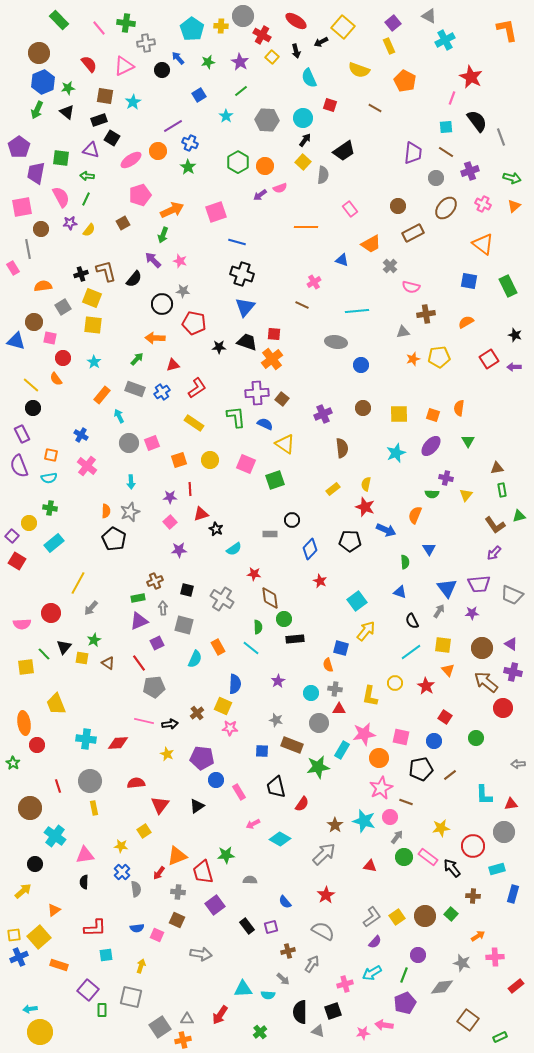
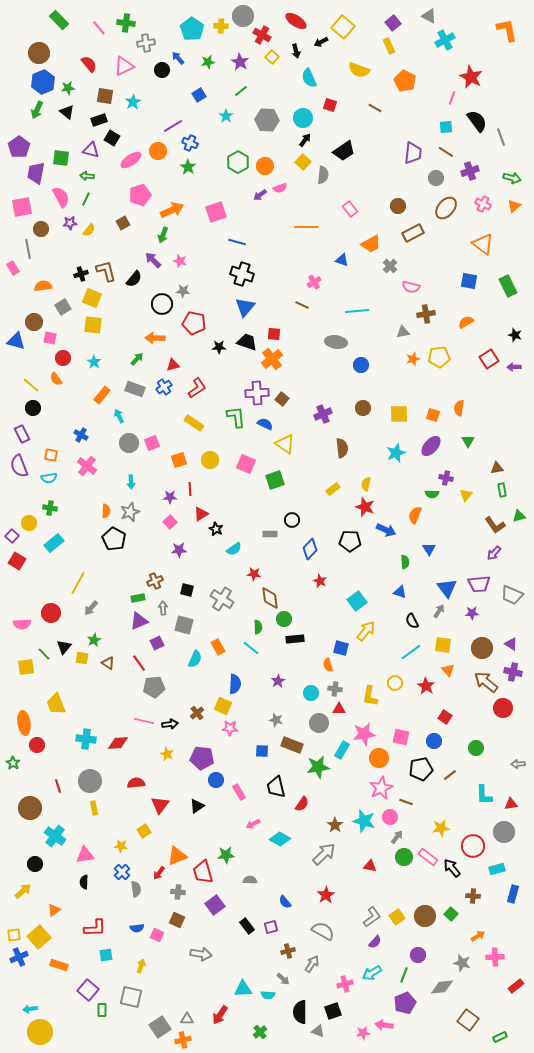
blue cross at (162, 392): moved 2 px right, 5 px up
red triangle at (201, 514): rotated 14 degrees counterclockwise
green circle at (476, 738): moved 10 px down
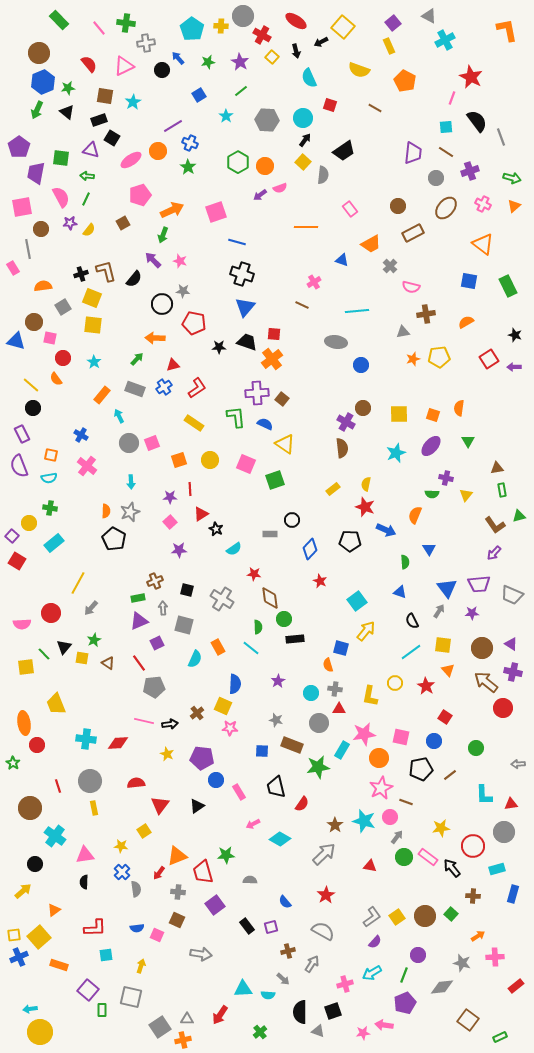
purple cross at (323, 414): moved 23 px right, 8 px down; rotated 36 degrees counterclockwise
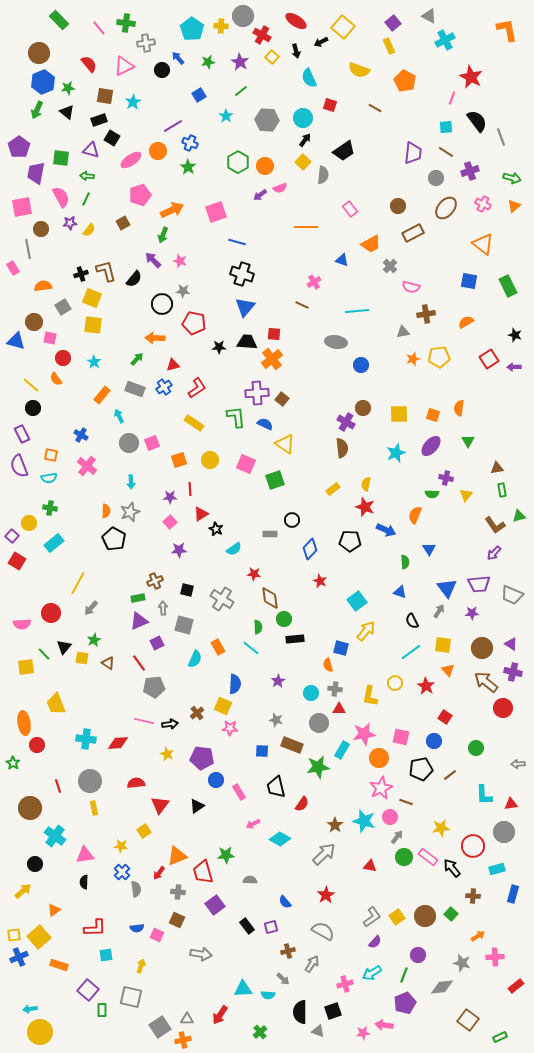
black trapezoid at (247, 342): rotated 15 degrees counterclockwise
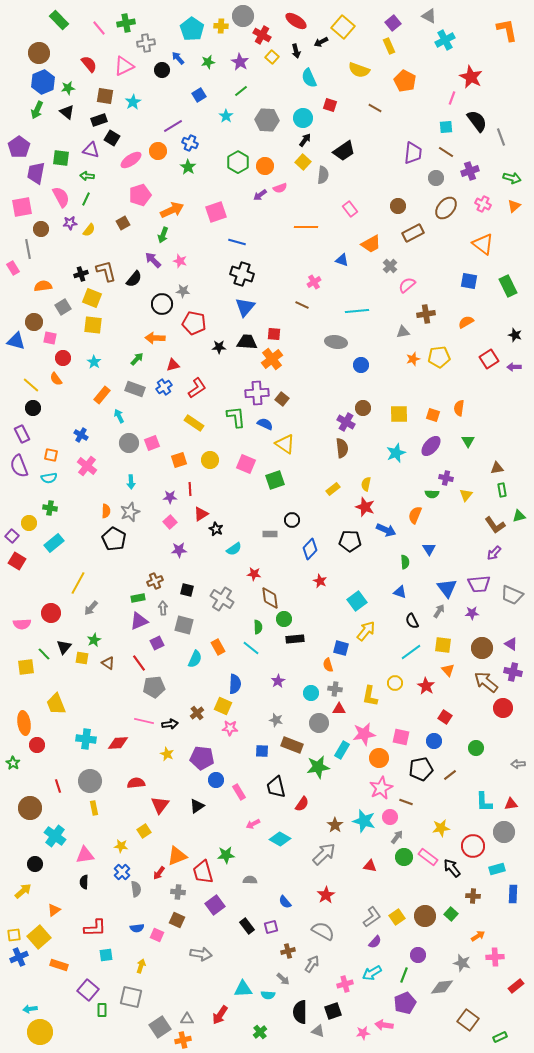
green cross at (126, 23): rotated 18 degrees counterclockwise
pink semicircle at (411, 287): moved 4 px left, 2 px up; rotated 126 degrees clockwise
cyan L-shape at (484, 795): moved 7 px down
blue rectangle at (513, 894): rotated 12 degrees counterclockwise
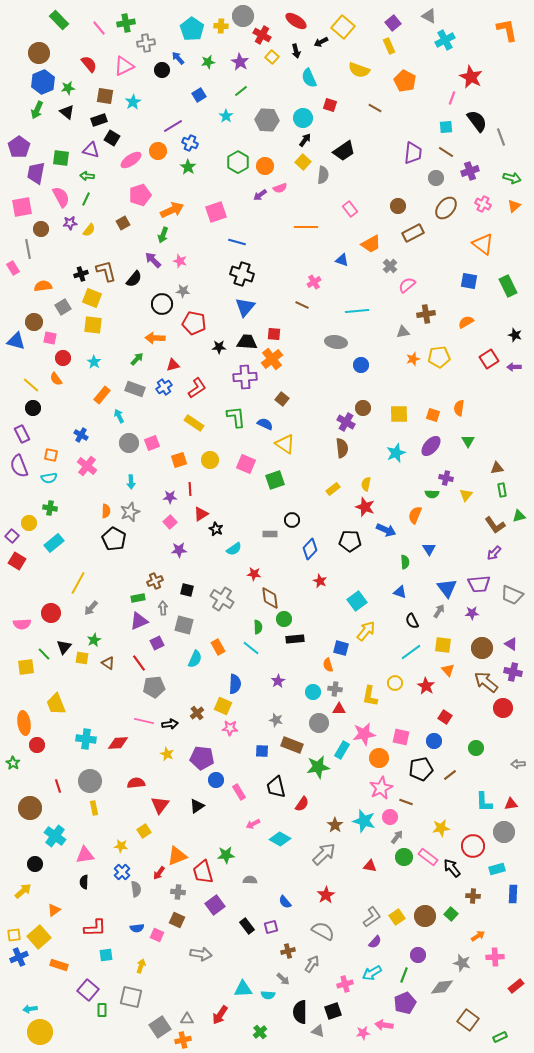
purple cross at (257, 393): moved 12 px left, 16 px up
cyan circle at (311, 693): moved 2 px right, 1 px up
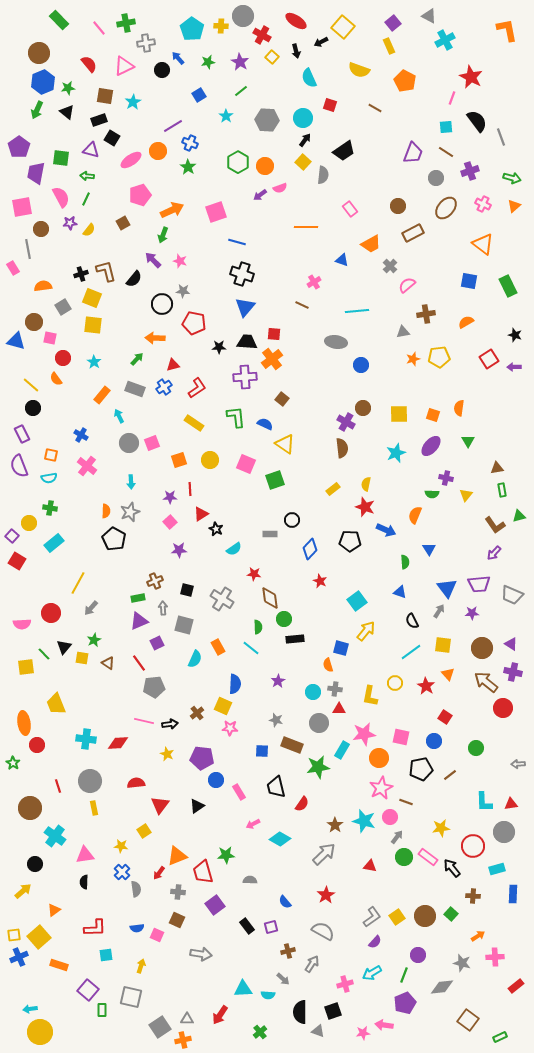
purple trapezoid at (413, 153): rotated 15 degrees clockwise
orange triangle at (448, 670): moved 4 px down
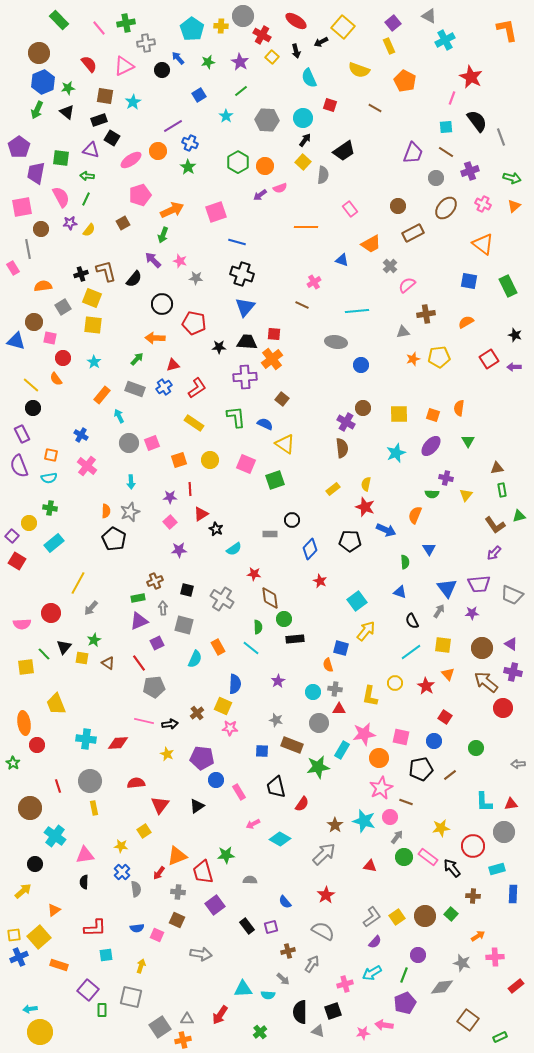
gray star at (183, 291): moved 13 px right, 13 px up
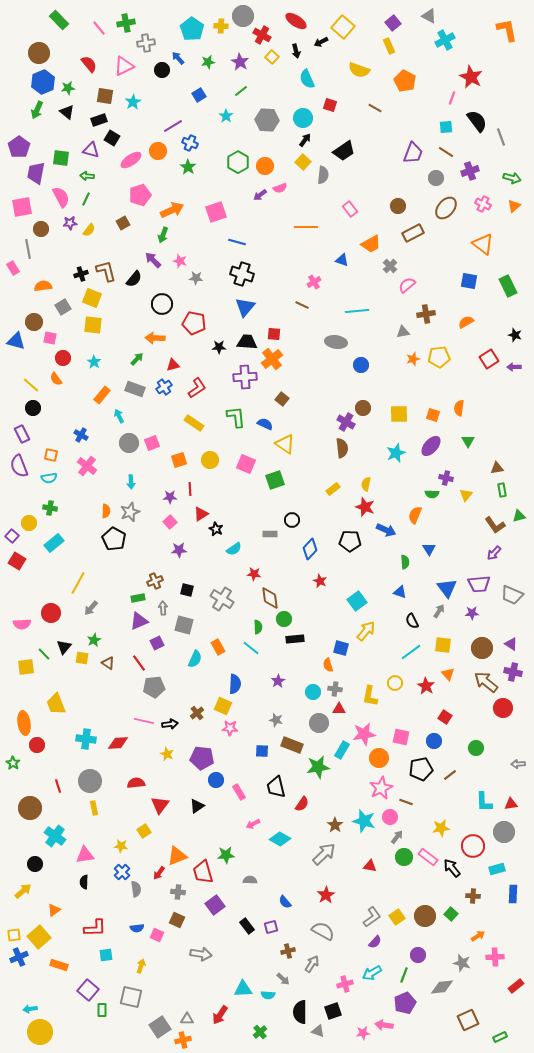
cyan semicircle at (309, 78): moved 2 px left, 1 px down
brown square at (468, 1020): rotated 30 degrees clockwise
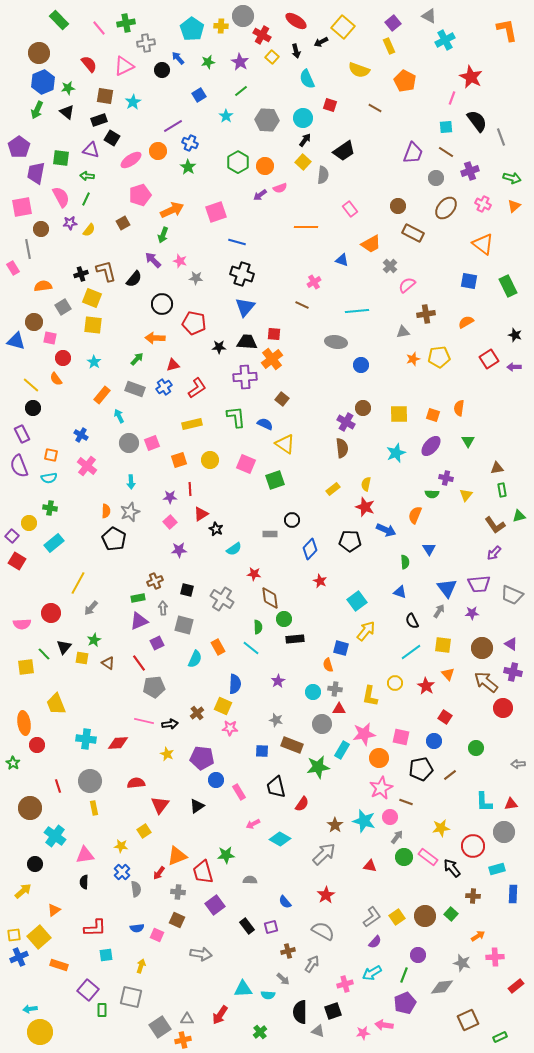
brown rectangle at (413, 233): rotated 55 degrees clockwise
yellow rectangle at (194, 423): moved 2 px left, 1 px down; rotated 48 degrees counterclockwise
gray circle at (319, 723): moved 3 px right, 1 px down
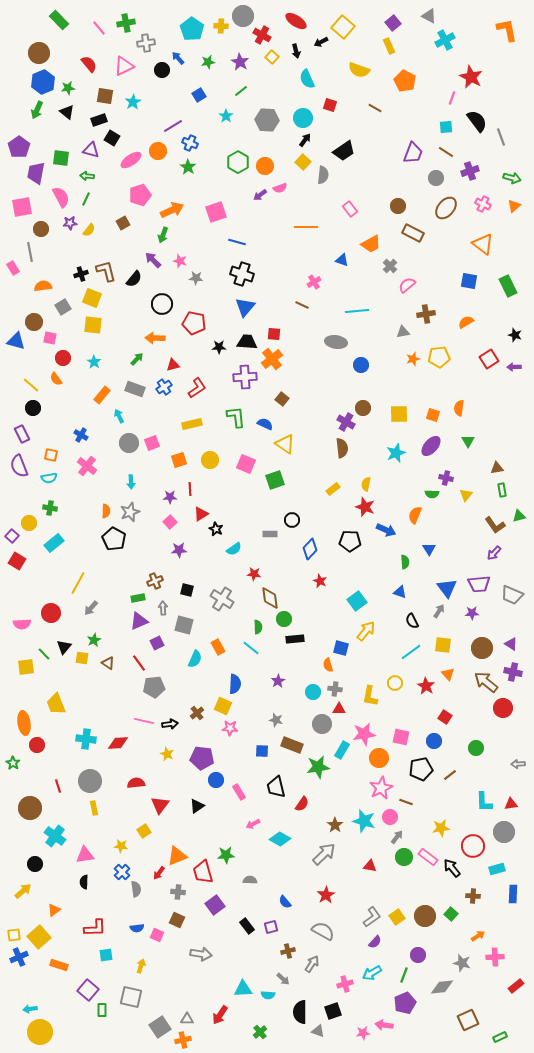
gray line at (28, 249): moved 2 px right, 3 px down
